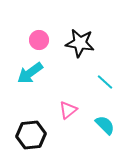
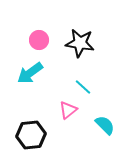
cyan line: moved 22 px left, 5 px down
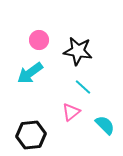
black star: moved 2 px left, 8 px down
pink triangle: moved 3 px right, 2 px down
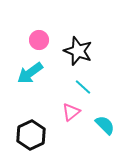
black star: rotated 12 degrees clockwise
black hexagon: rotated 20 degrees counterclockwise
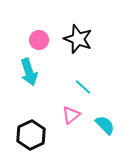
black star: moved 12 px up
cyan arrow: moved 1 px left, 1 px up; rotated 72 degrees counterclockwise
pink triangle: moved 3 px down
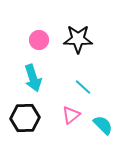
black star: rotated 20 degrees counterclockwise
cyan arrow: moved 4 px right, 6 px down
cyan semicircle: moved 2 px left
black hexagon: moved 6 px left, 17 px up; rotated 24 degrees clockwise
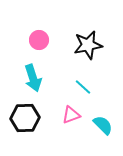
black star: moved 10 px right, 6 px down; rotated 12 degrees counterclockwise
pink triangle: rotated 18 degrees clockwise
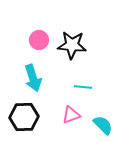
black star: moved 16 px left; rotated 16 degrees clockwise
cyan line: rotated 36 degrees counterclockwise
black hexagon: moved 1 px left, 1 px up
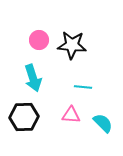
pink triangle: rotated 24 degrees clockwise
cyan semicircle: moved 2 px up
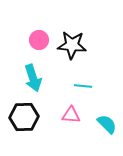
cyan line: moved 1 px up
cyan semicircle: moved 4 px right, 1 px down
